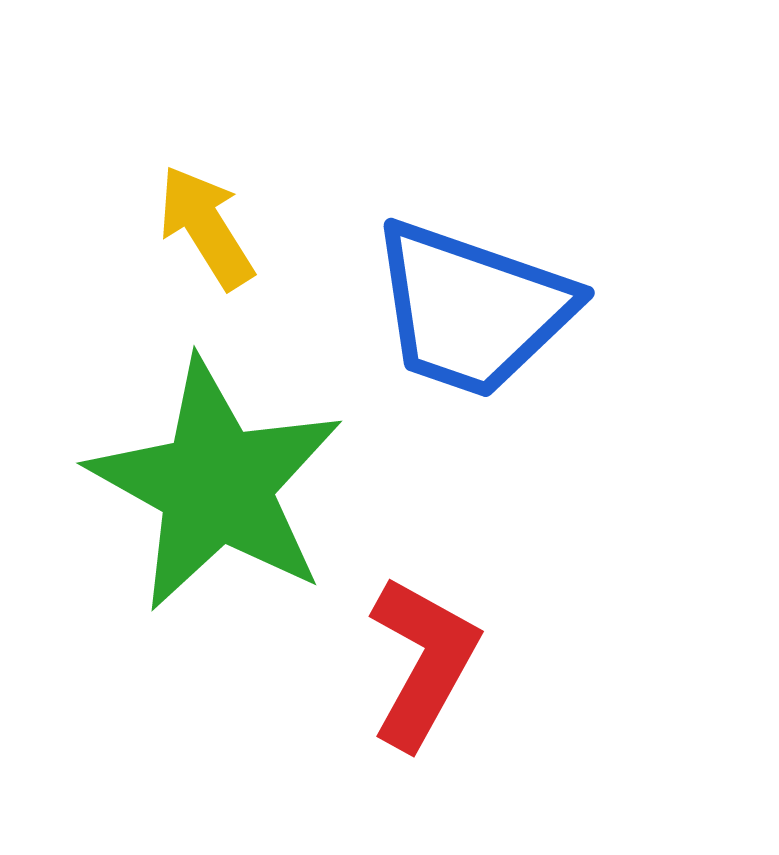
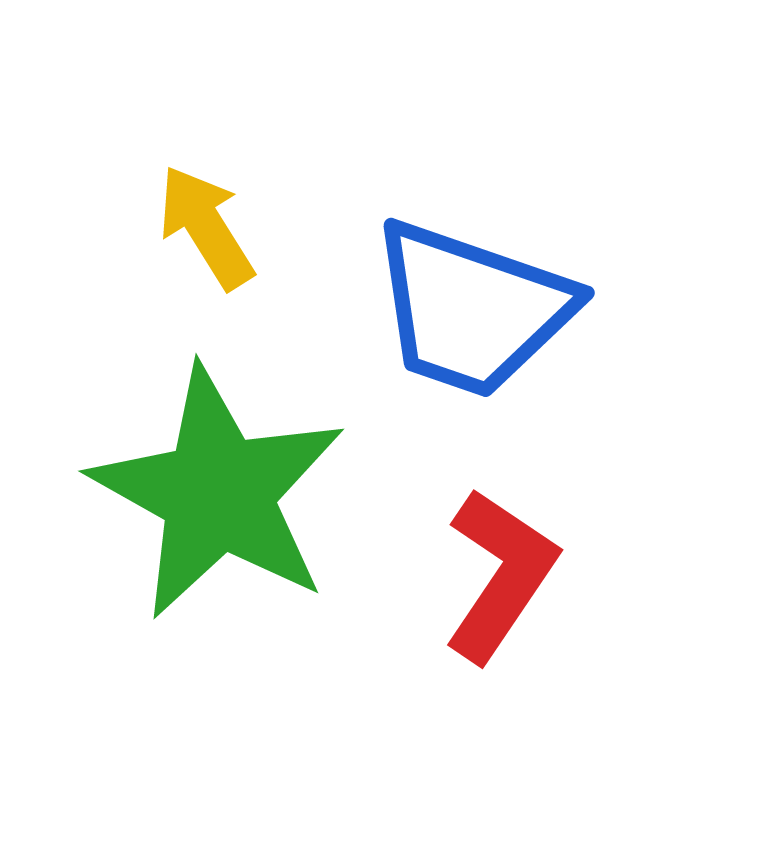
green star: moved 2 px right, 8 px down
red L-shape: moved 77 px right, 87 px up; rotated 5 degrees clockwise
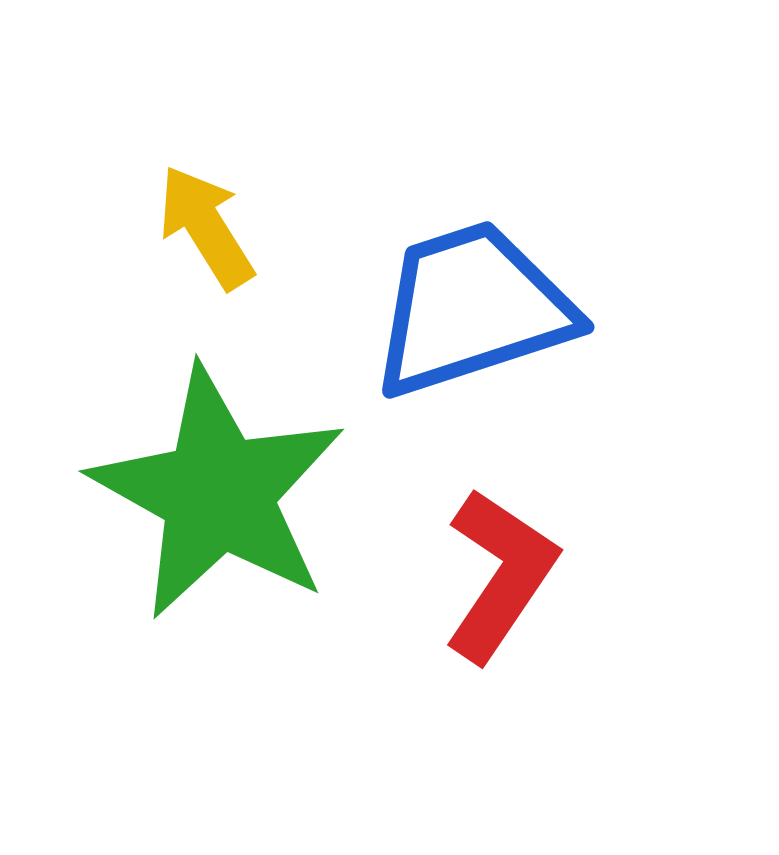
blue trapezoid: rotated 143 degrees clockwise
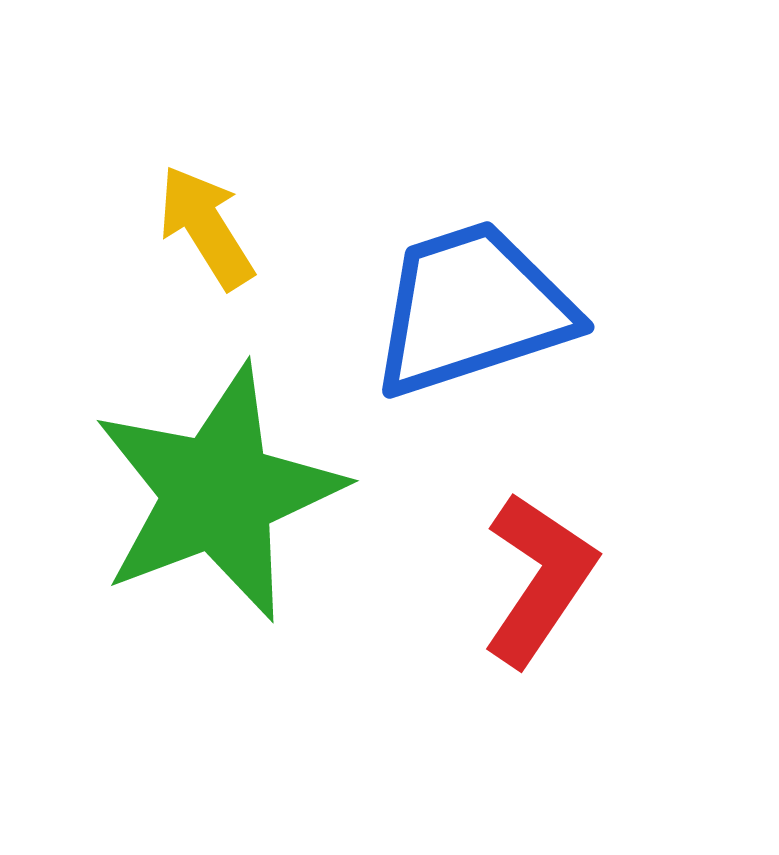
green star: rotated 22 degrees clockwise
red L-shape: moved 39 px right, 4 px down
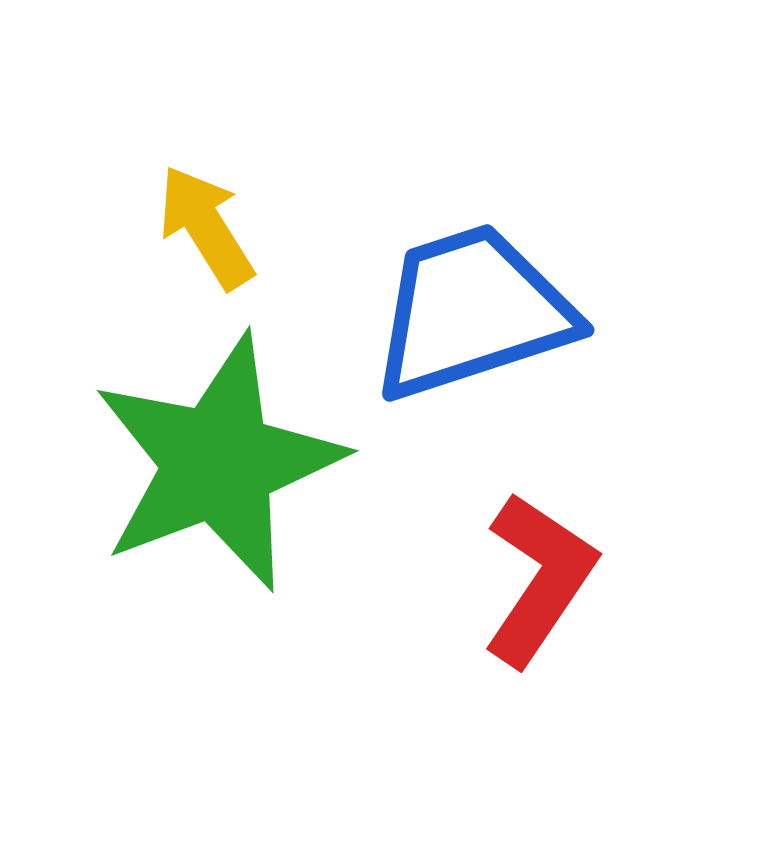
blue trapezoid: moved 3 px down
green star: moved 30 px up
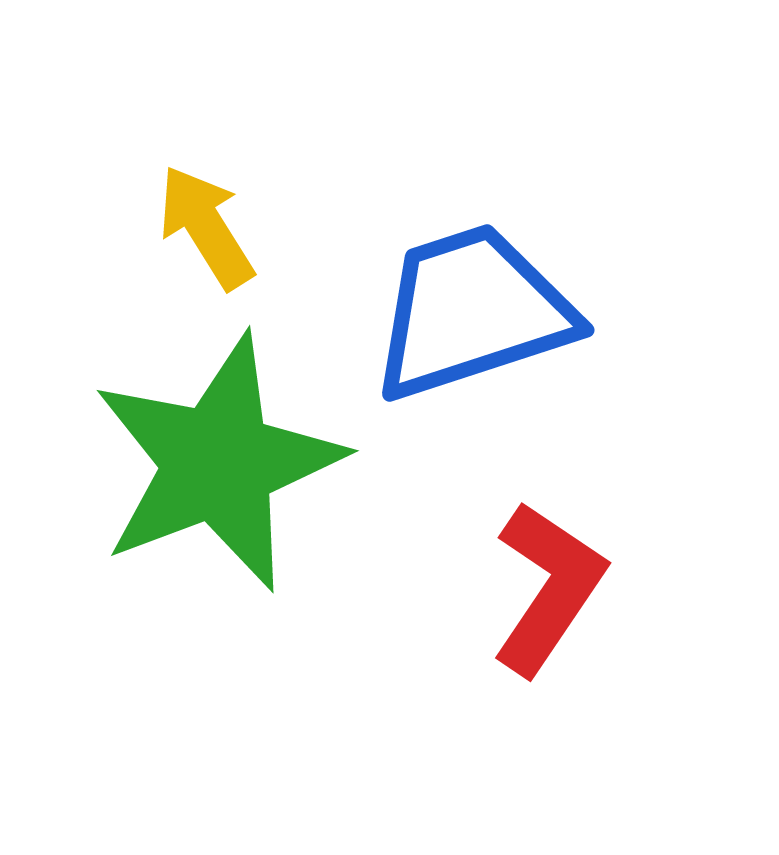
red L-shape: moved 9 px right, 9 px down
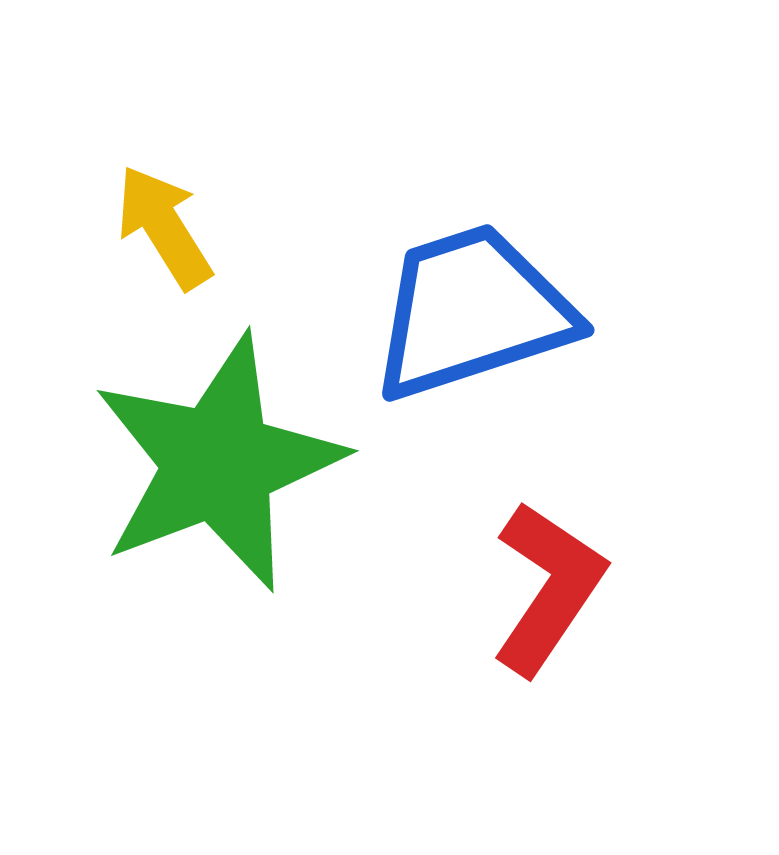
yellow arrow: moved 42 px left
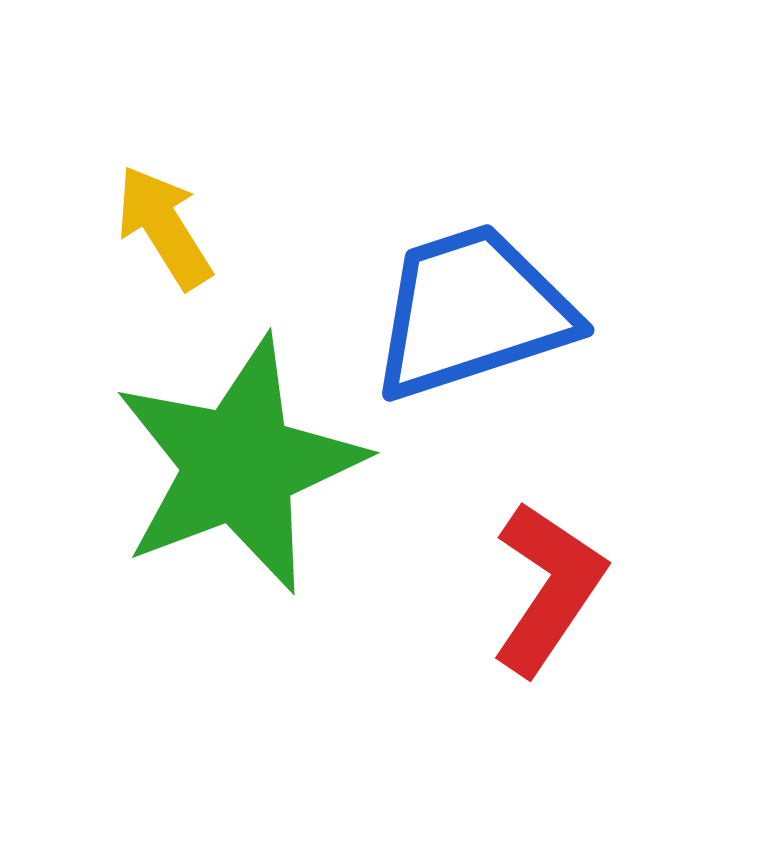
green star: moved 21 px right, 2 px down
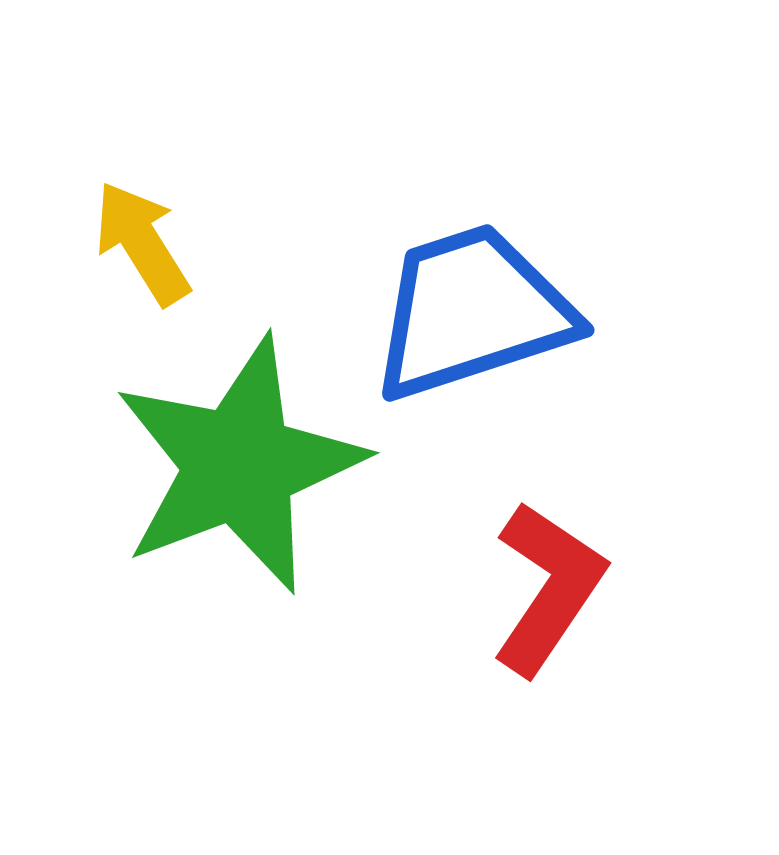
yellow arrow: moved 22 px left, 16 px down
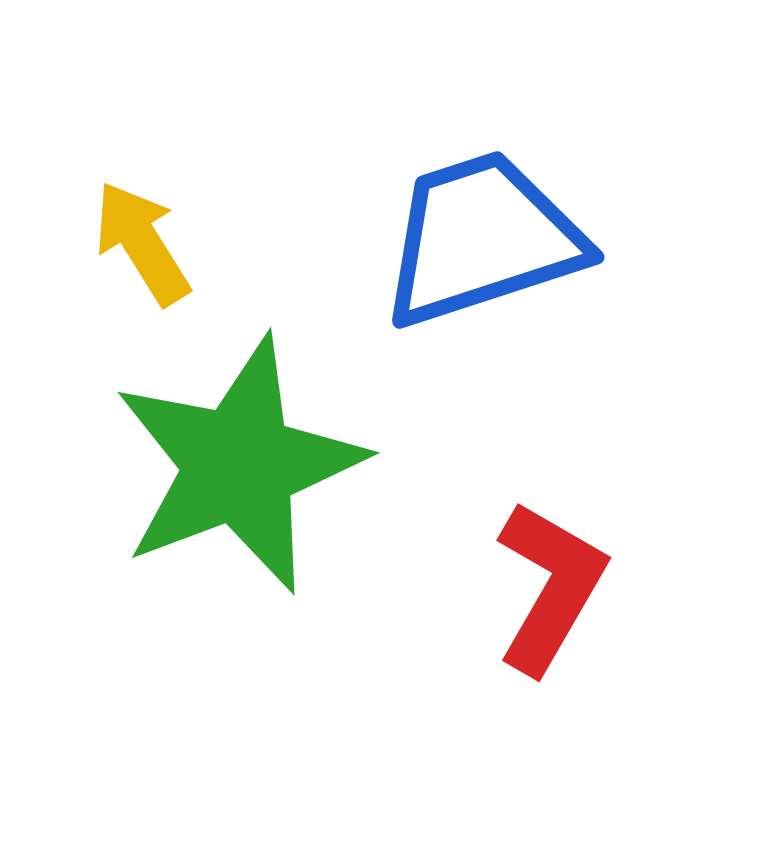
blue trapezoid: moved 10 px right, 73 px up
red L-shape: moved 2 px right, 1 px up; rotated 4 degrees counterclockwise
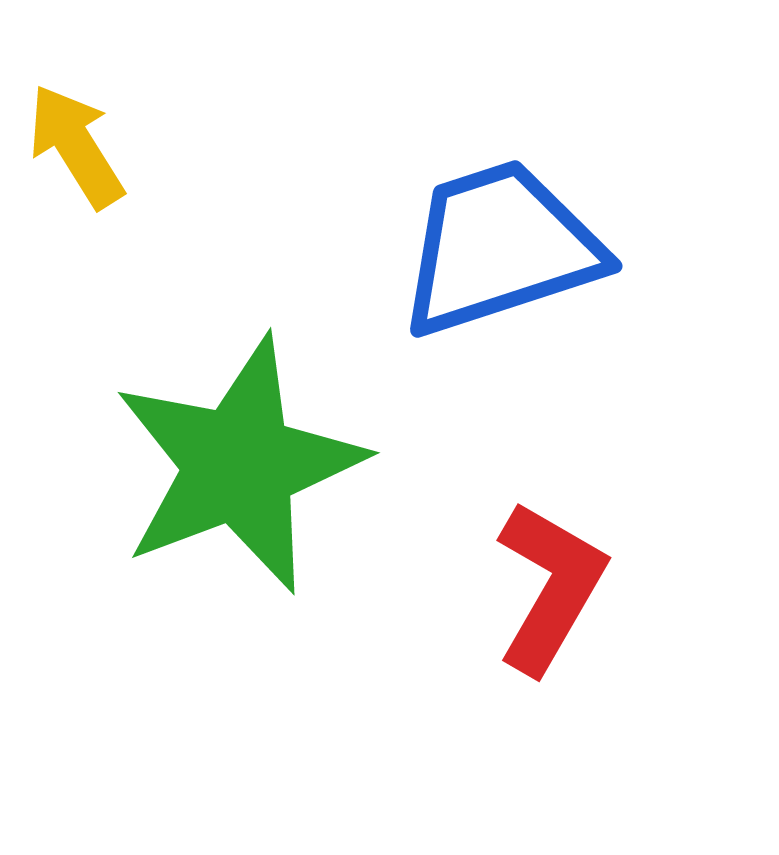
blue trapezoid: moved 18 px right, 9 px down
yellow arrow: moved 66 px left, 97 px up
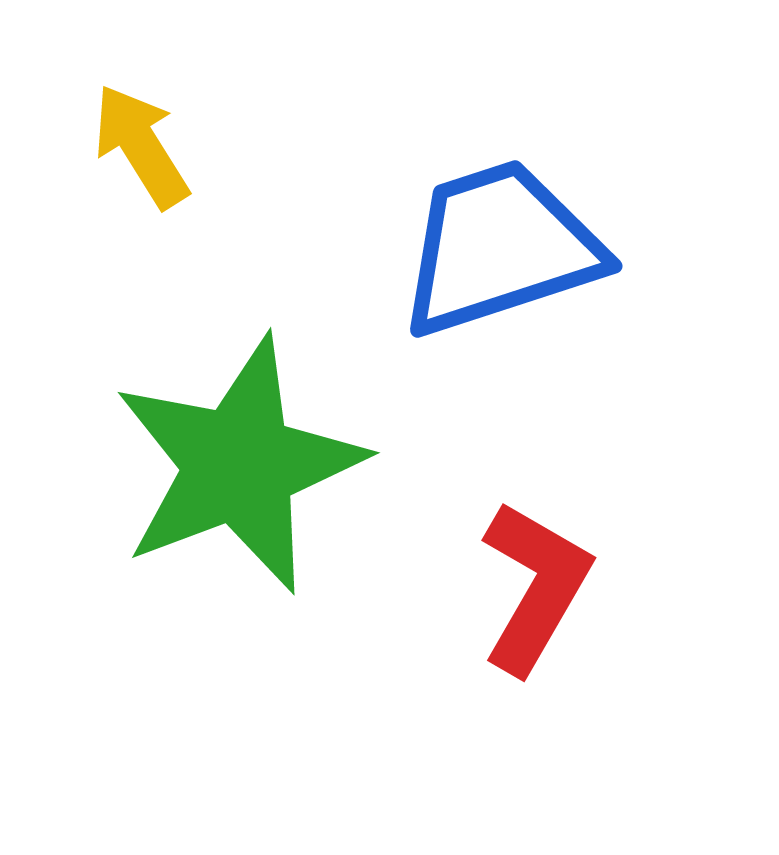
yellow arrow: moved 65 px right
red L-shape: moved 15 px left
